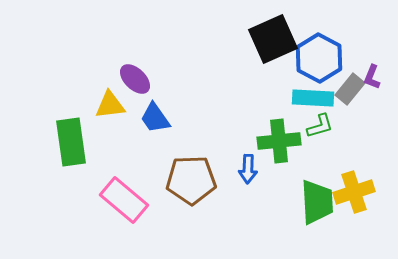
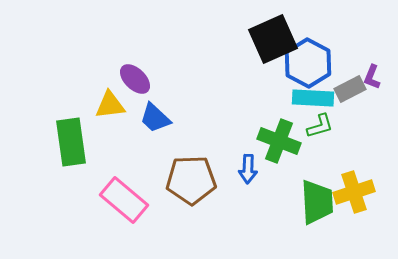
blue hexagon: moved 11 px left, 5 px down
gray rectangle: rotated 24 degrees clockwise
blue trapezoid: rotated 12 degrees counterclockwise
green cross: rotated 27 degrees clockwise
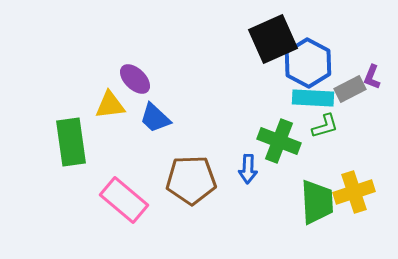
green L-shape: moved 5 px right
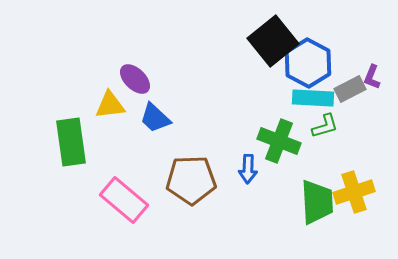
black square: moved 2 px down; rotated 15 degrees counterclockwise
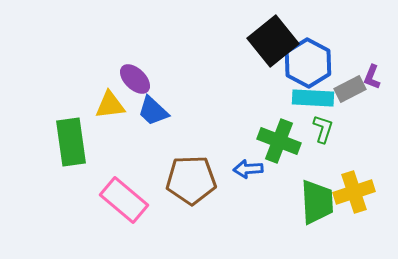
blue trapezoid: moved 2 px left, 7 px up
green L-shape: moved 2 px left, 3 px down; rotated 56 degrees counterclockwise
blue arrow: rotated 84 degrees clockwise
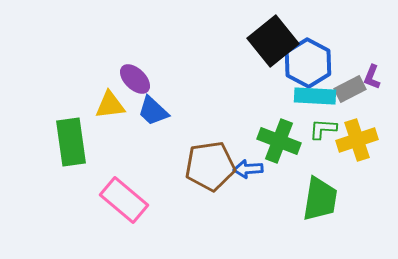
cyan rectangle: moved 2 px right, 2 px up
green L-shape: rotated 104 degrees counterclockwise
brown pentagon: moved 19 px right, 14 px up; rotated 6 degrees counterclockwise
yellow cross: moved 3 px right, 52 px up
green trapezoid: moved 3 px right, 3 px up; rotated 12 degrees clockwise
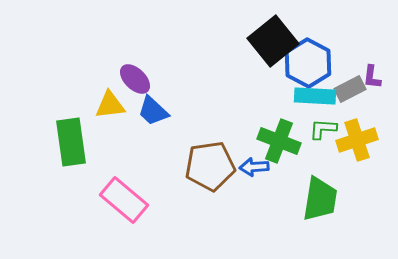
purple L-shape: rotated 15 degrees counterclockwise
blue arrow: moved 6 px right, 2 px up
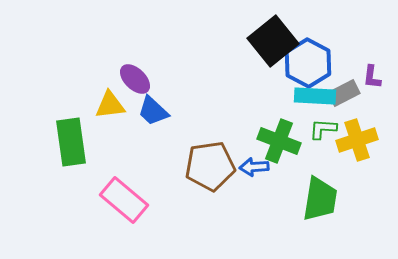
gray rectangle: moved 6 px left, 4 px down
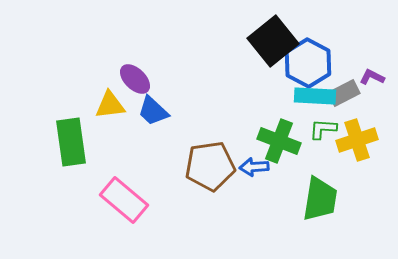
purple L-shape: rotated 110 degrees clockwise
